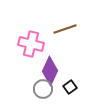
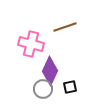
brown line: moved 2 px up
black square: rotated 24 degrees clockwise
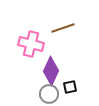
brown line: moved 2 px left, 1 px down
purple diamond: moved 1 px right
gray circle: moved 6 px right, 5 px down
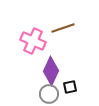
pink cross: moved 2 px right, 3 px up; rotated 10 degrees clockwise
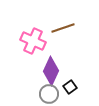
black square: rotated 24 degrees counterclockwise
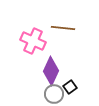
brown line: rotated 25 degrees clockwise
gray circle: moved 5 px right
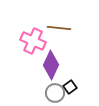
brown line: moved 4 px left
purple diamond: moved 6 px up
gray circle: moved 1 px right, 1 px up
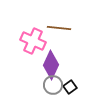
gray circle: moved 2 px left, 8 px up
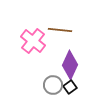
brown line: moved 1 px right, 2 px down
pink cross: rotated 15 degrees clockwise
purple diamond: moved 19 px right
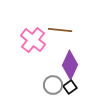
pink cross: moved 1 px up
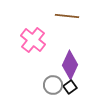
brown line: moved 7 px right, 14 px up
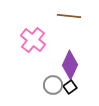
brown line: moved 2 px right
